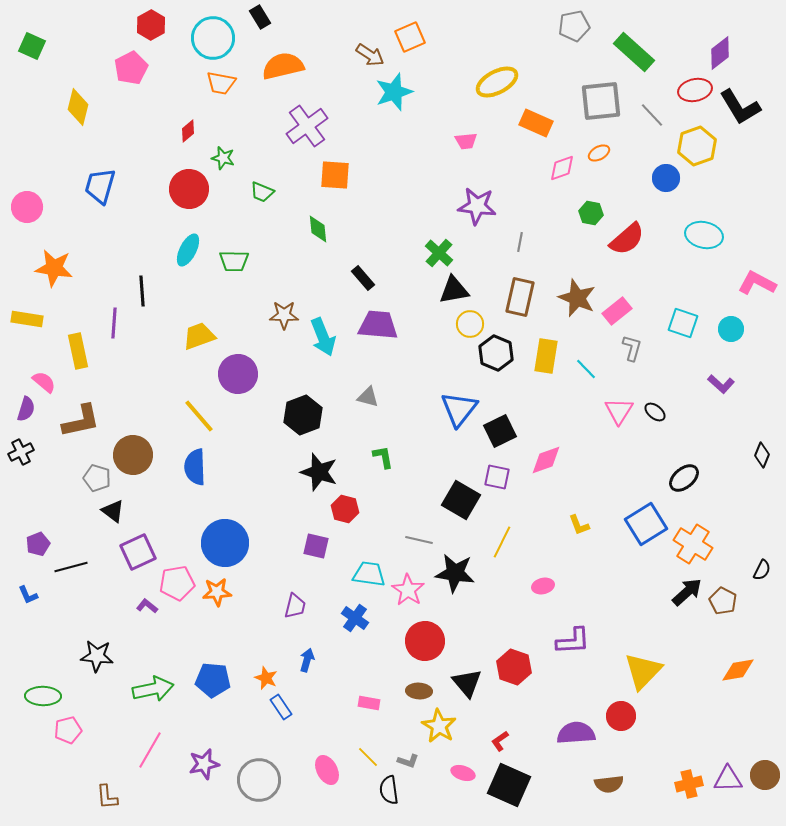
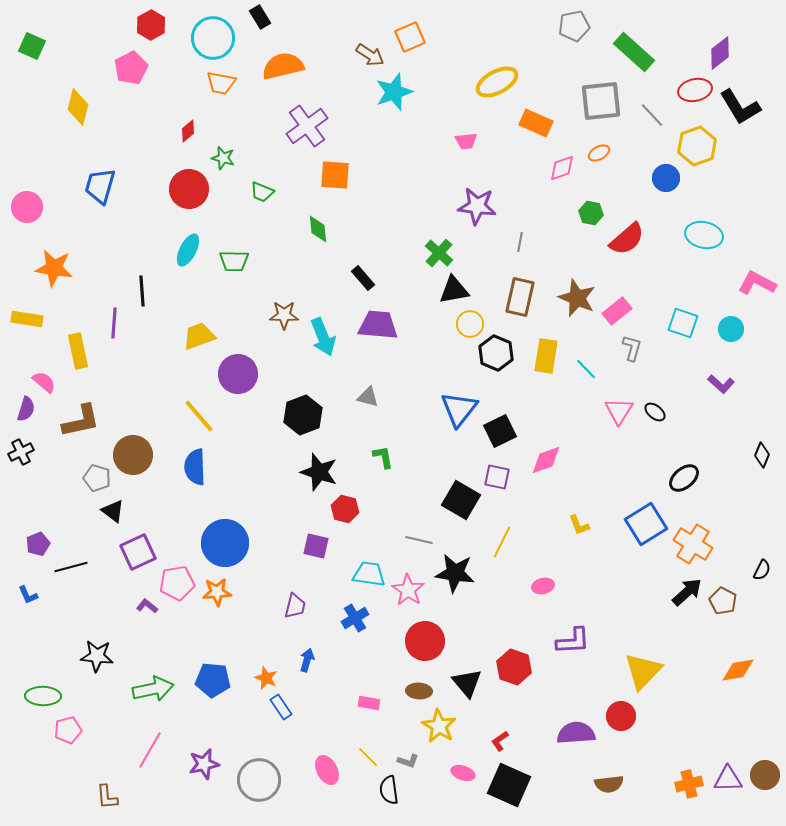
blue cross at (355, 618): rotated 24 degrees clockwise
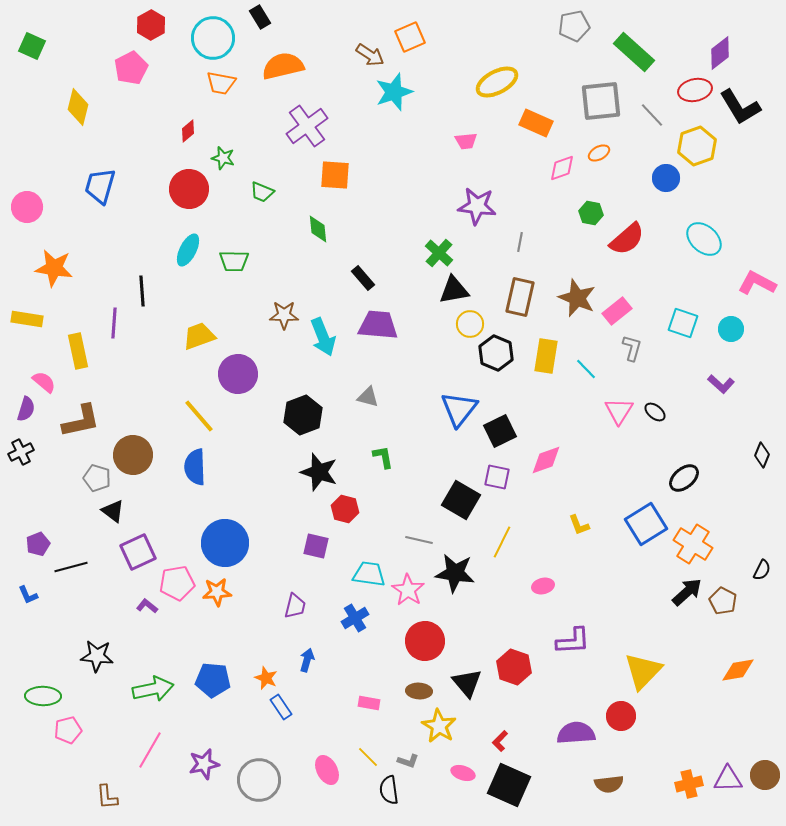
cyan ellipse at (704, 235): moved 4 px down; rotated 30 degrees clockwise
red L-shape at (500, 741): rotated 10 degrees counterclockwise
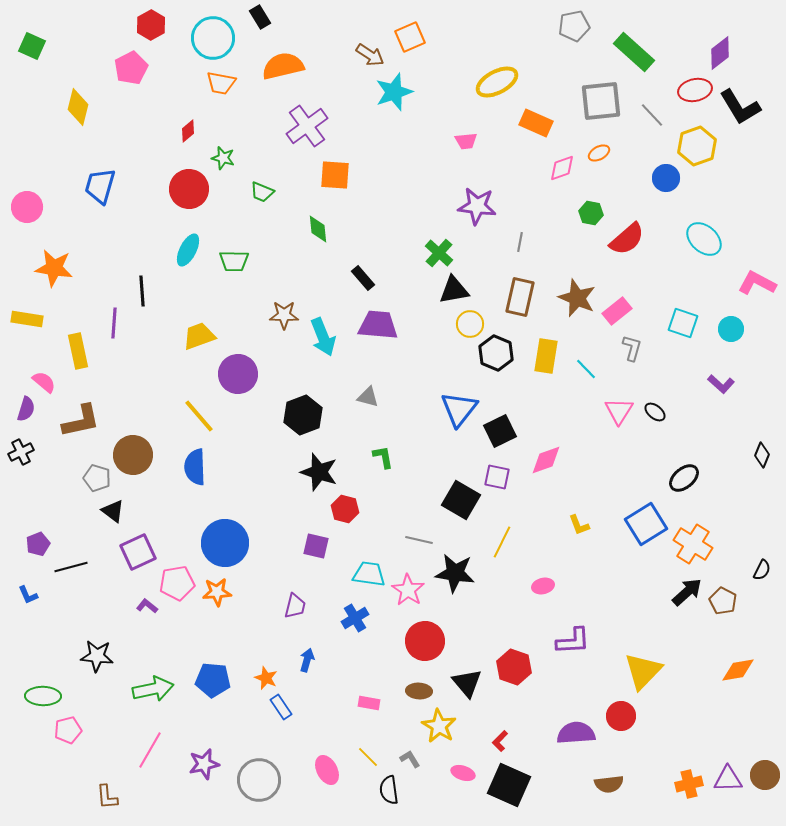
gray L-shape at (408, 761): moved 2 px right, 2 px up; rotated 140 degrees counterclockwise
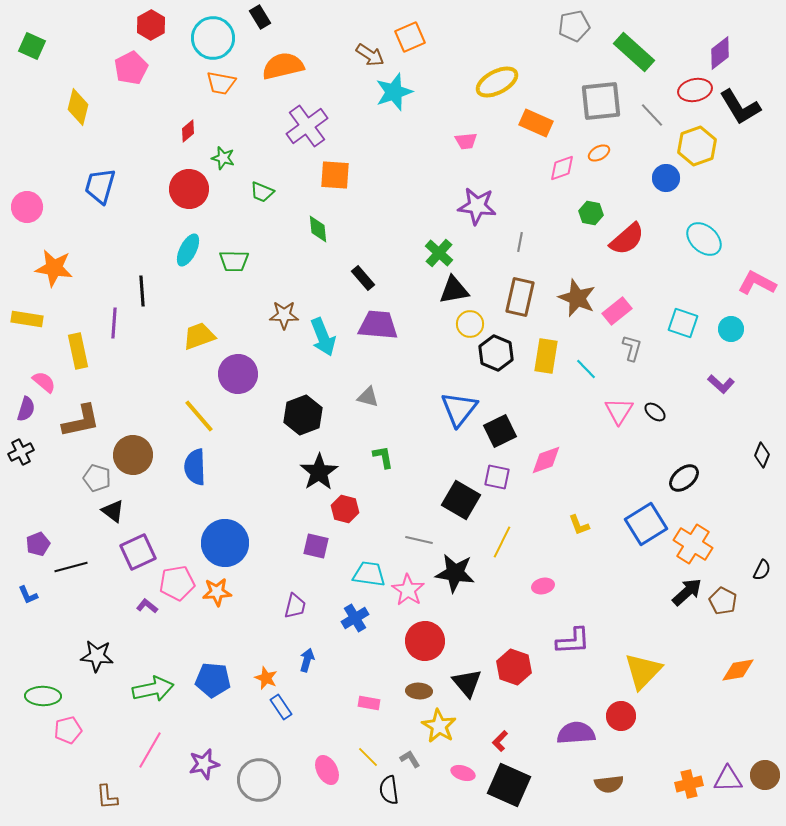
black star at (319, 472): rotated 21 degrees clockwise
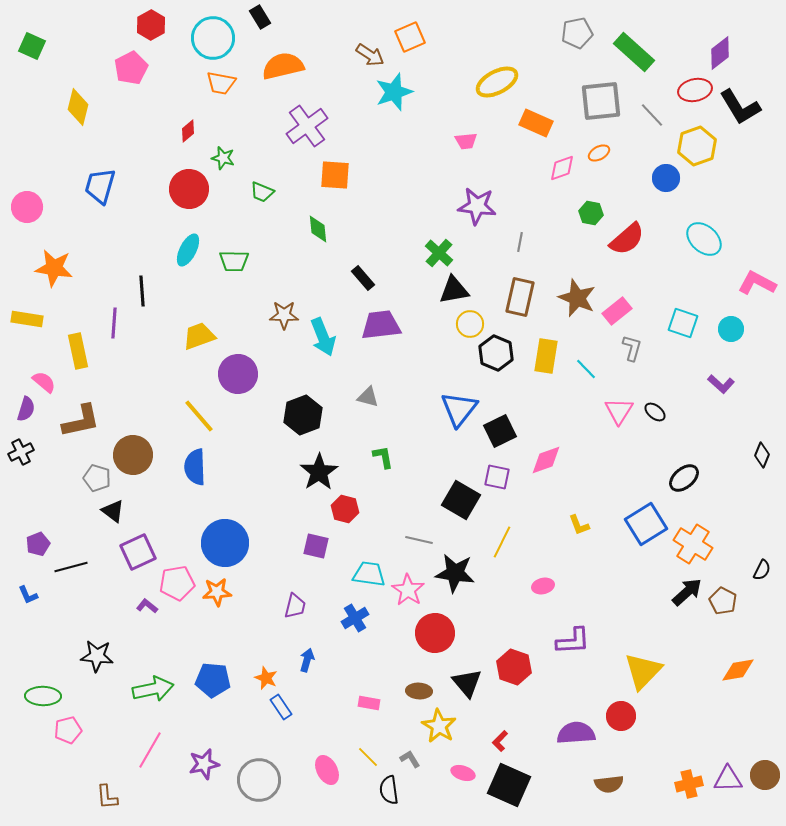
gray pentagon at (574, 26): moved 3 px right, 7 px down
purple trapezoid at (378, 325): moved 3 px right; rotated 12 degrees counterclockwise
red circle at (425, 641): moved 10 px right, 8 px up
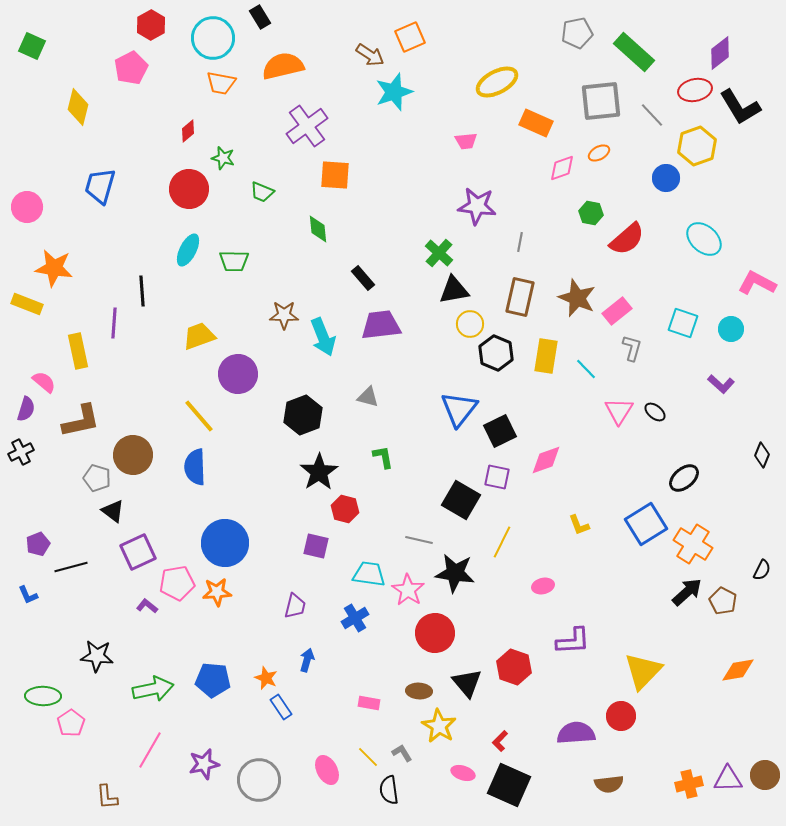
yellow rectangle at (27, 319): moved 15 px up; rotated 12 degrees clockwise
pink pentagon at (68, 730): moved 3 px right, 7 px up; rotated 20 degrees counterclockwise
gray L-shape at (410, 759): moved 8 px left, 6 px up
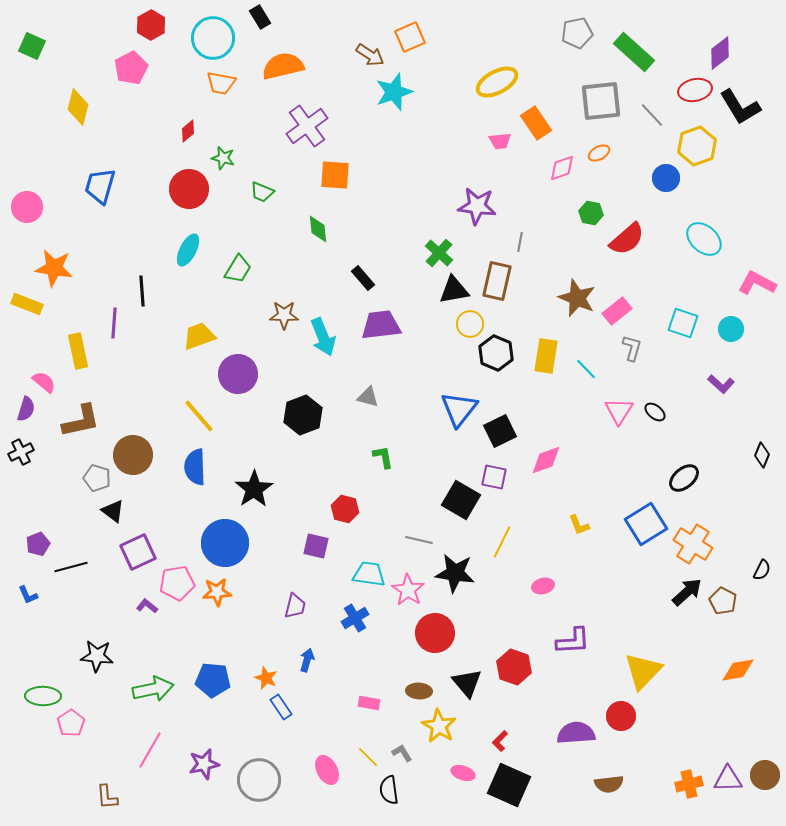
orange rectangle at (536, 123): rotated 32 degrees clockwise
pink trapezoid at (466, 141): moved 34 px right
green trapezoid at (234, 261): moved 4 px right, 8 px down; rotated 60 degrees counterclockwise
brown rectangle at (520, 297): moved 23 px left, 16 px up
black star at (319, 472): moved 65 px left, 17 px down
purple square at (497, 477): moved 3 px left
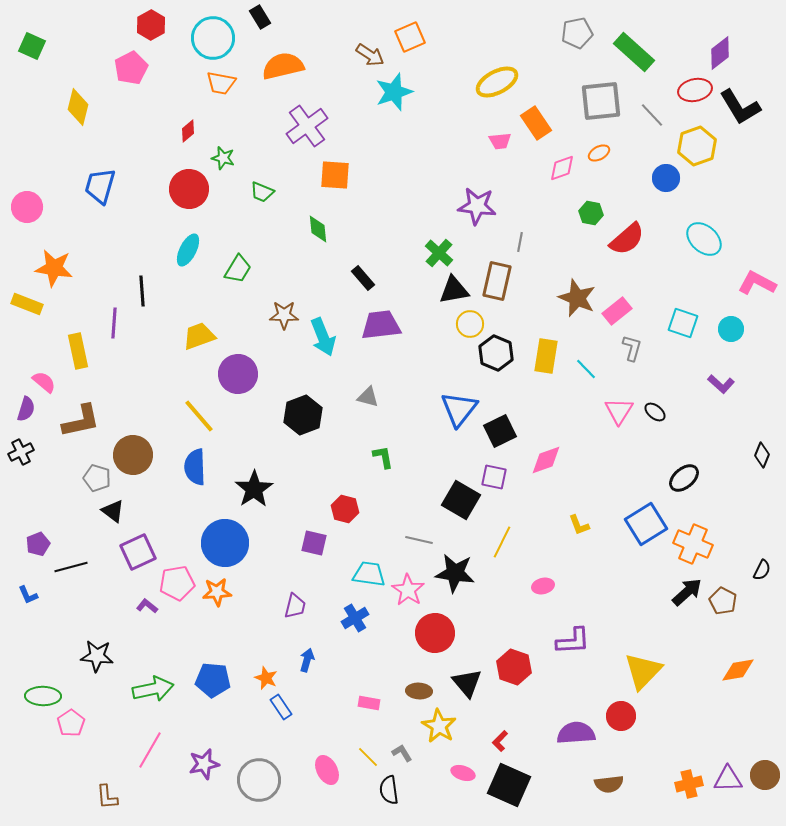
orange cross at (693, 544): rotated 9 degrees counterclockwise
purple square at (316, 546): moved 2 px left, 3 px up
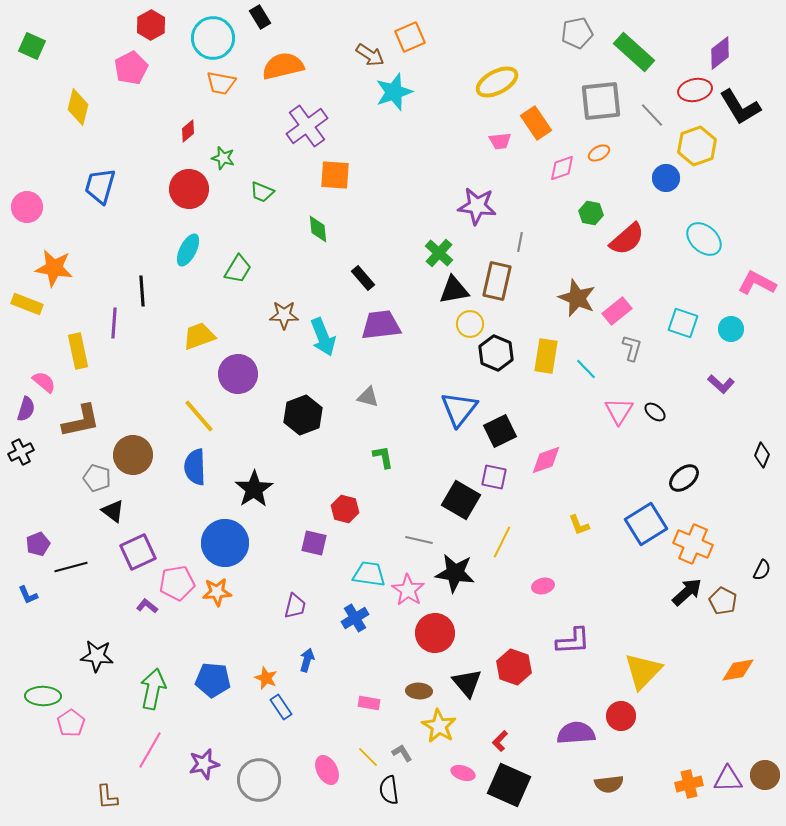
green arrow at (153, 689): rotated 66 degrees counterclockwise
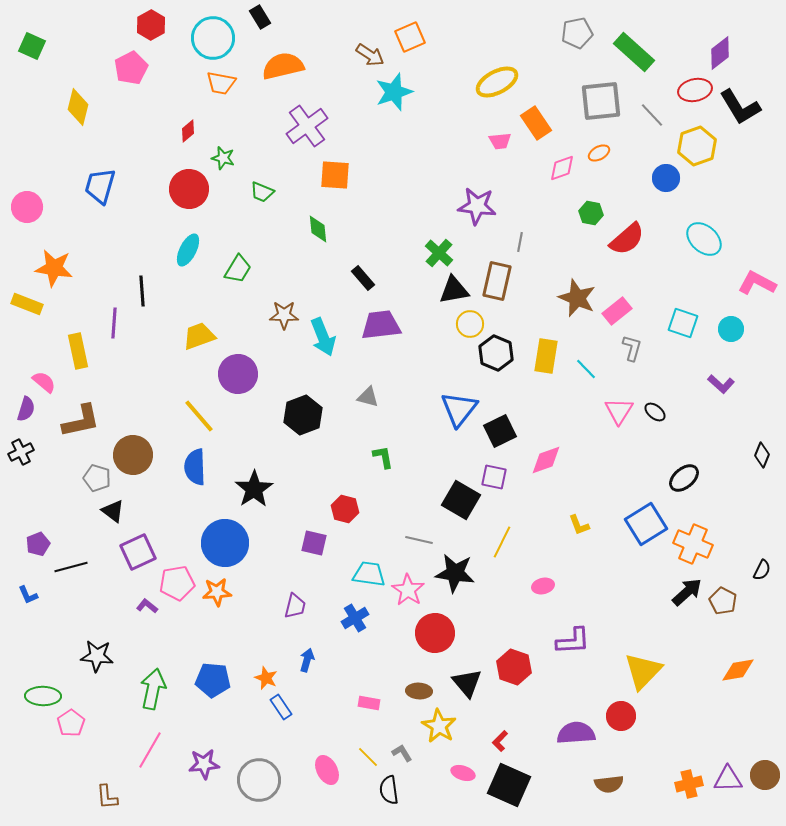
purple star at (204, 764): rotated 8 degrees clockwise
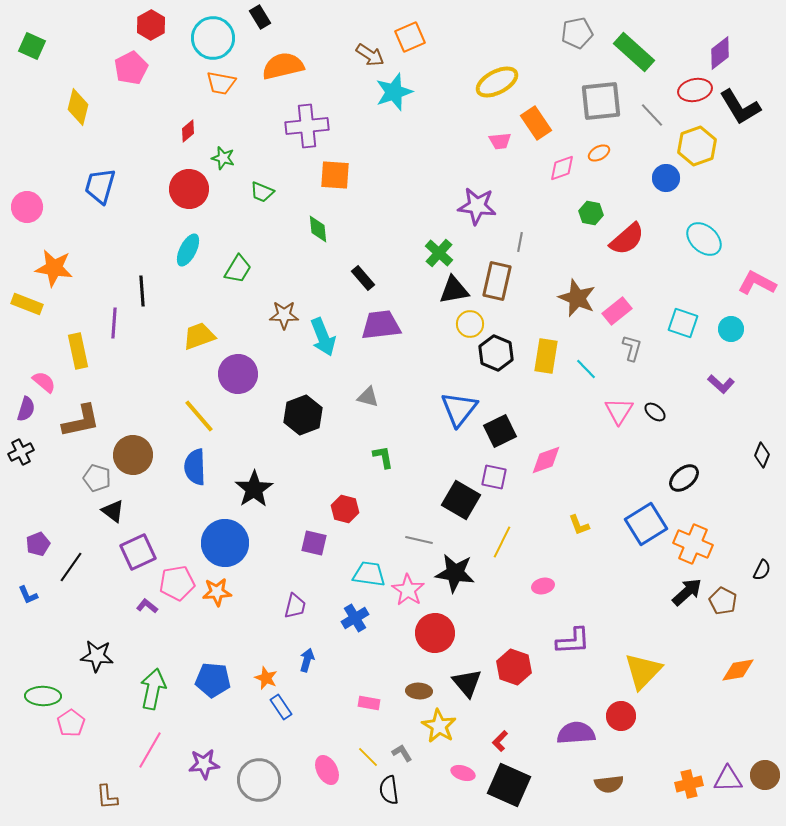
purple cross at (307, 126): rotated 30 degrees clockwise
black line at (71, 567): rotated 40 degrees counterclockwise
